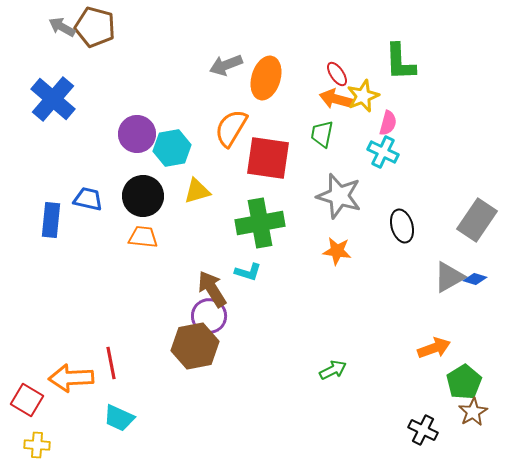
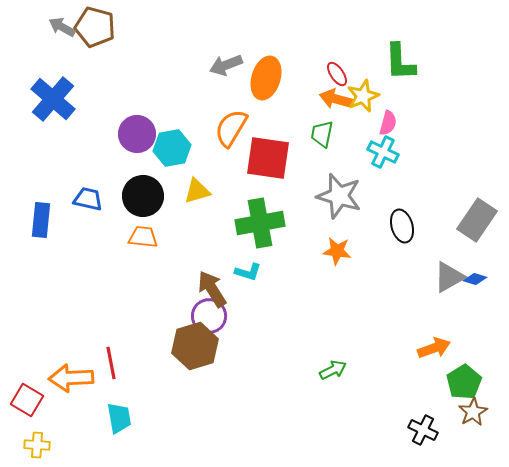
blue rectangle at (51, 220): moved 10 px left
brown hexagon at (195, 346): rotated 6 degrees counterclockwise
cyan trapezoid at (119, 418): rotated 124 degrees counterclockwise
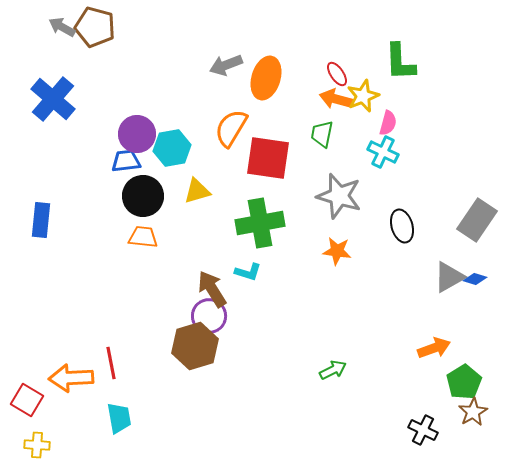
blue trapezoid at (88, 199): moved 38 px right, 38 px up; rotated 20 degrees counterclockwise
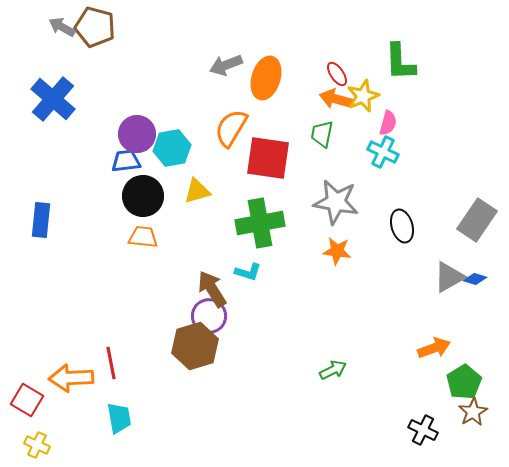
gray star at (339, 196): moved 3 px left, 6 px down; rotated 6 degrees counterclockwise
yellow cross at (37, 445): rotated 20 degrees clockwise
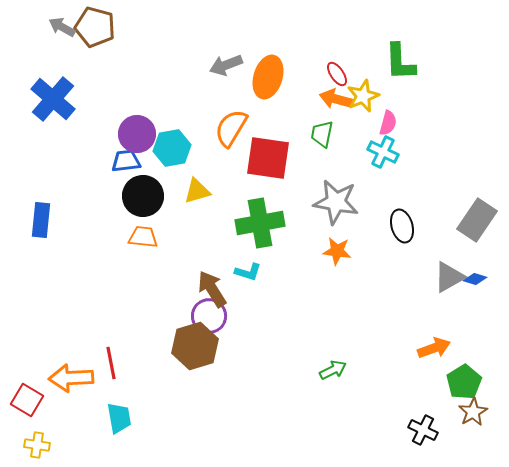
orange ellipse at (266, 78): moved 2 px right, 1 px up
yellow cross at (37, 445): rotated 15 degrees counterclockwise
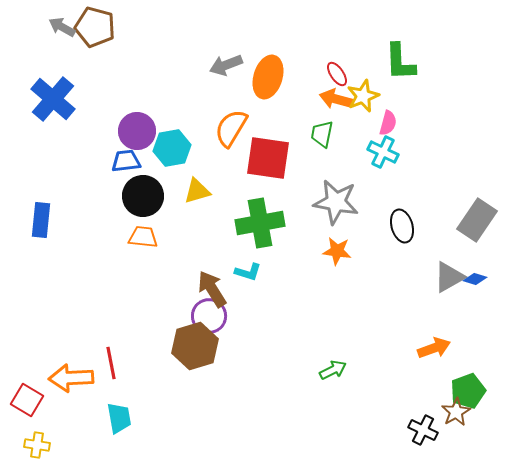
purple circle at (137, 134): moved 3 px up
green pentagon at (464, 382): moved 4 px right, 9 px down; rotated 12 degrees clockwise
brown star at (473, 412): moved 17 px left
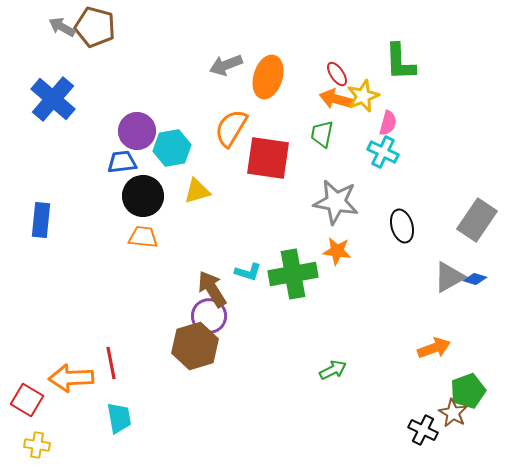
blue trapezoid at (126, 161): moved 4 px left, 1 px down
green cross at (260, 223): moved 33 px right, 51 px down
brown star at (456, 412): moved 3 px left, 1 px down; rotated 12 degrees counterclockwise
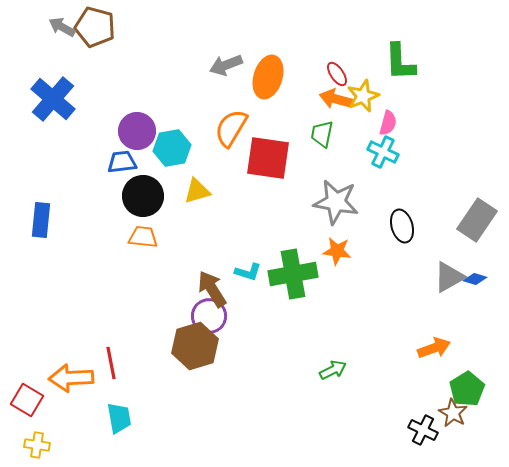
green pentagon at (468, 391): moved 1 px left, 2 px up; rotated 12 degrees counterclockwise
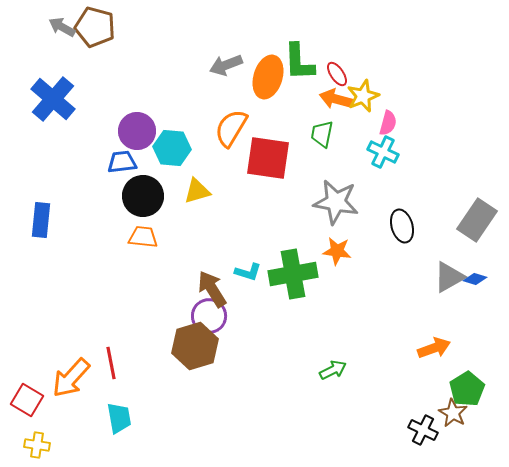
green L-shape at (400, 62): moved 101 px left
cyan hexagon at (172, 148): rotated 15 degrees clockwise
orange arrow at (71, 378): rotated 45 degrees counterclockwise
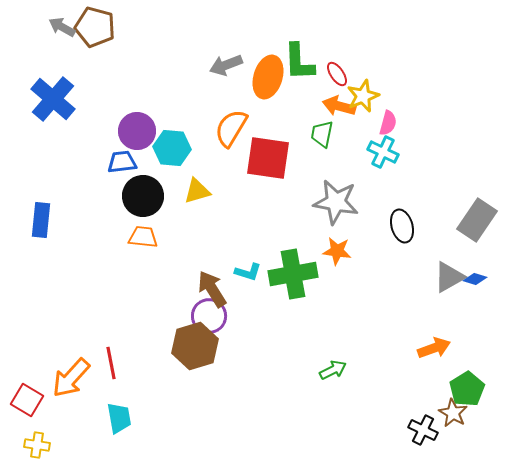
orange arrow at (336, 99): moved 3 px right, 7 px down
